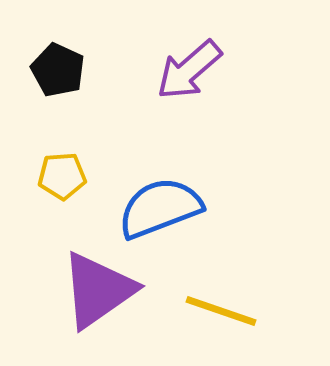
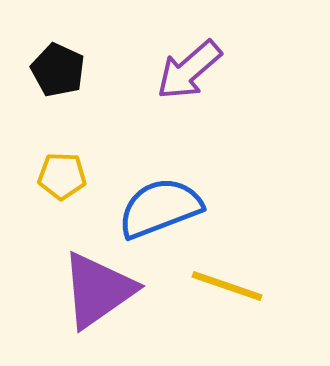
yellow pentagon: rotated 6 degrees clockwise
yellow line: moved 6 px right, 25 px up
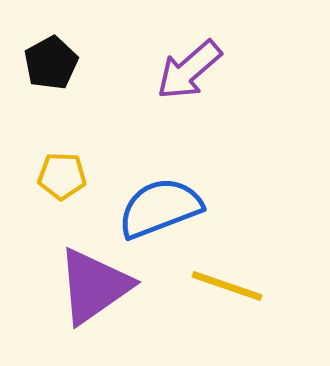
black pentagon: moved 7 px left, 7 px up; rotated 18 degrees clockwise
purple triangle: moved 4 px left, 4 px up
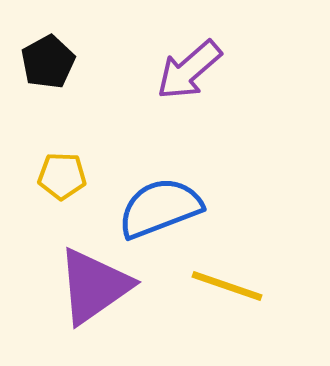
black pentagon: moved 3 px left, 1 px up
